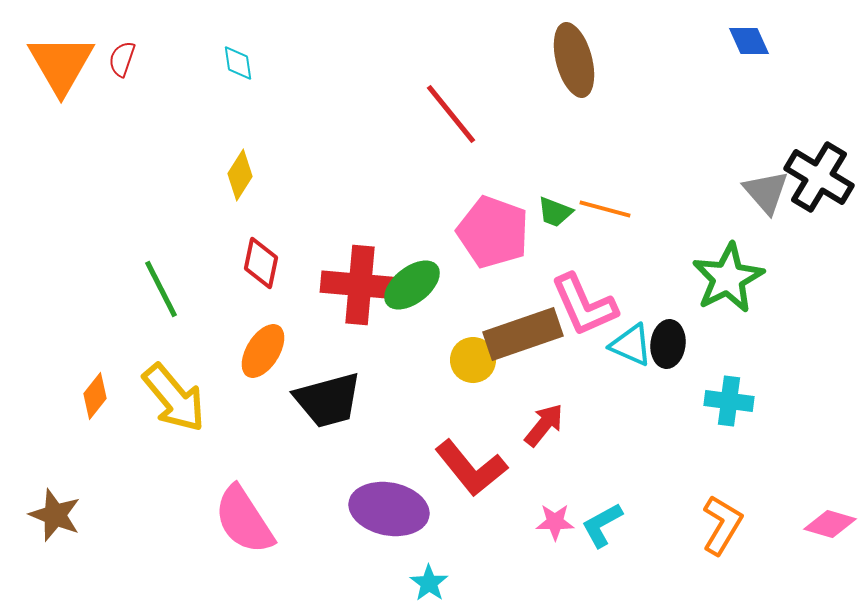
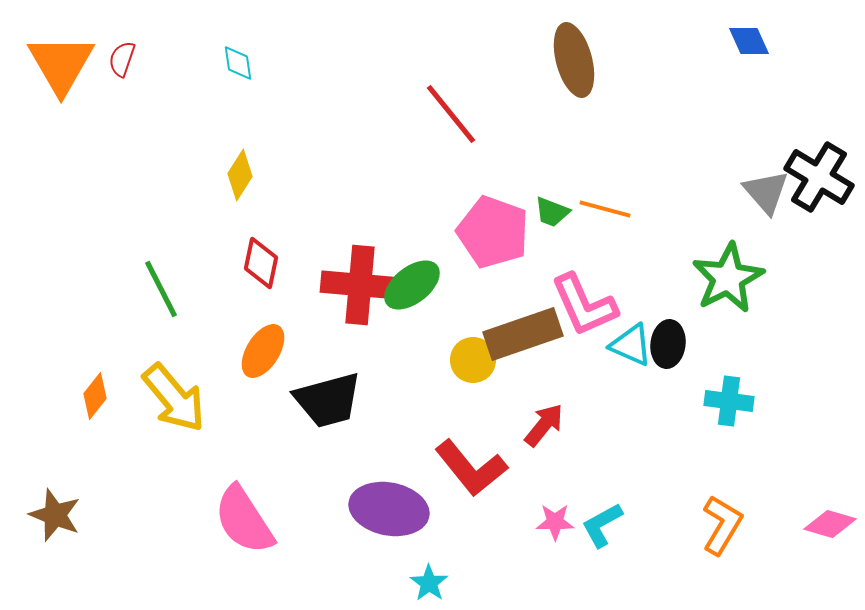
green trapezoid: moved 3 px left
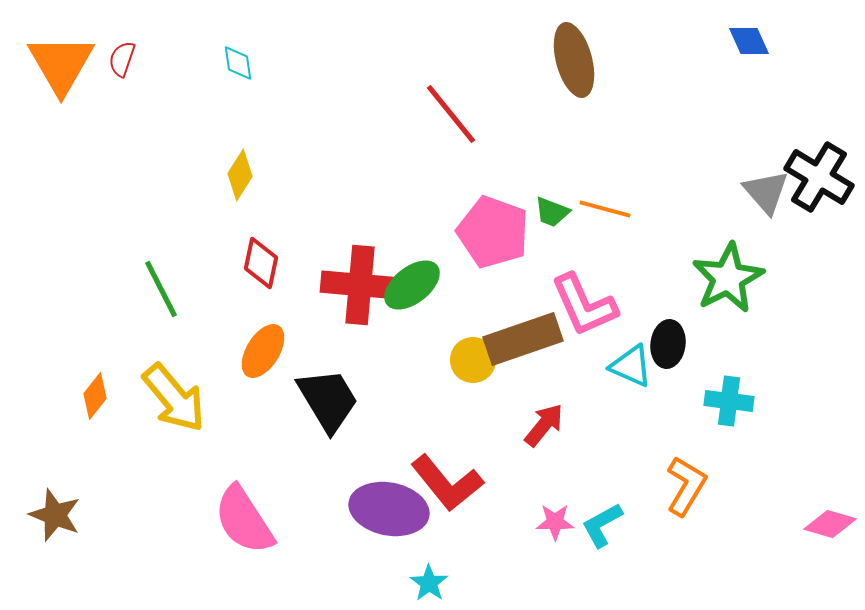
brown rectangle: moved 5 px down
cyan triangle: moved 21 px down
black trapezoid: rotated 106 degrees counterclockwise
red L-shape: moved 24 px left, 15 px down
orange L-shape: moved 36 px left, 39 px up
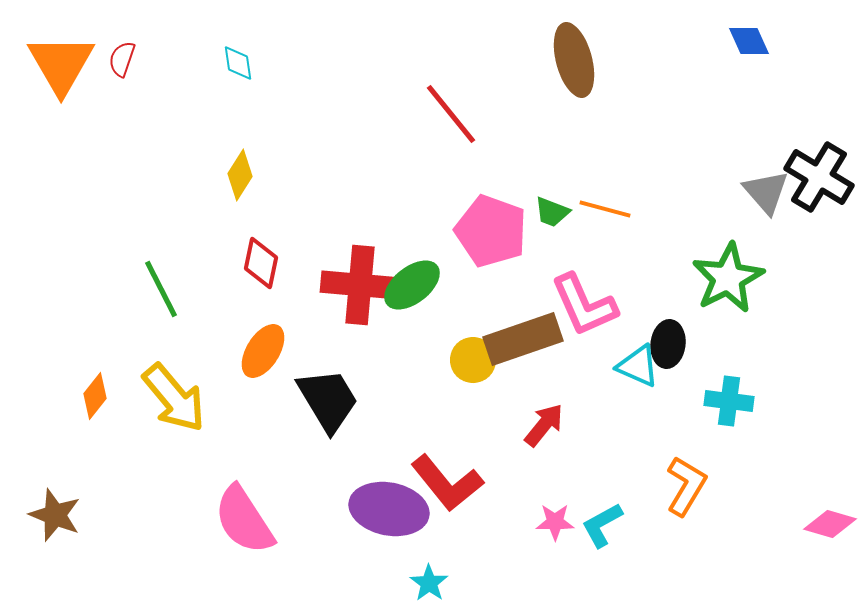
pink pentagon: moved 2 px left, 1 px up
cyan triangle: moved 7 px right
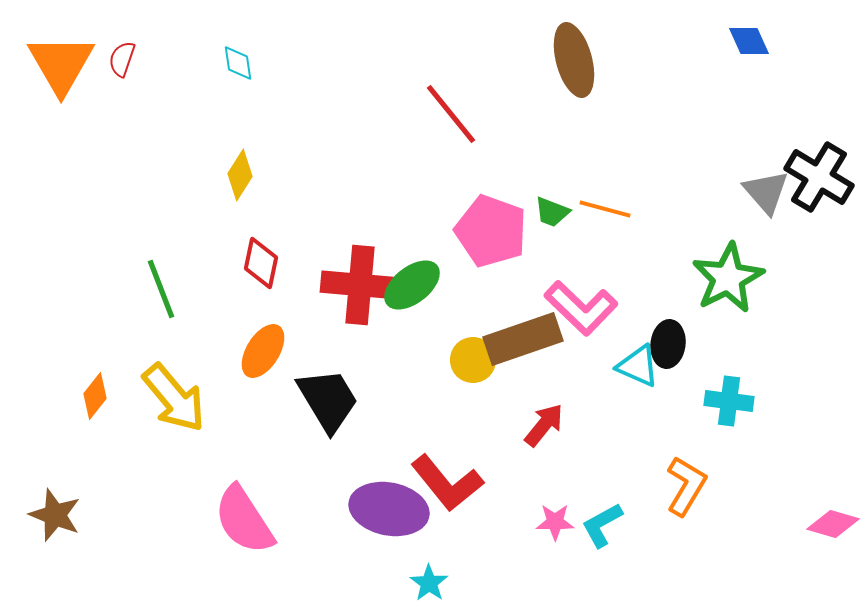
green line: rotated 6 degrees clockwise
pink L-shape: moved 3 px left, 3 px down; rotated 22 degrees counterclockwise
pink diamond: moved 3 px right
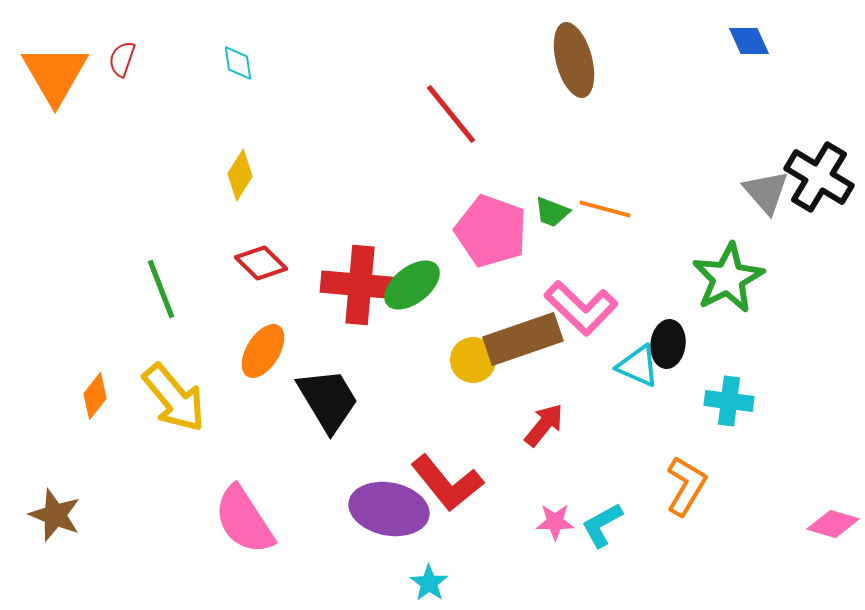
orange triangle: moved 6 px left, 10 px down
red diamond: rotated 57 degrees counterclockwise
